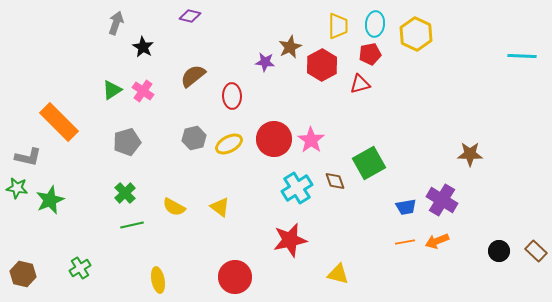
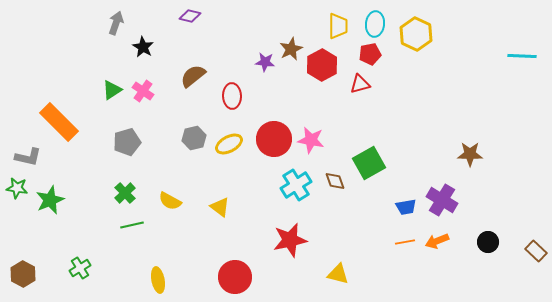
brown star at (290, 47): moved 1 px right, 2 px down
pink star at (311, 140): rotated 24 degrees counterclockwise
cyan cross at (297, 188): moved 1 px left, 3 px up
yellow semicircle at (174, 207): moved 4 px left, 6 px up
black circle at (499, 251): moved 11 px left, 9 px up
brown hexagon at (23, 274): rotated 15 degrees clockwise
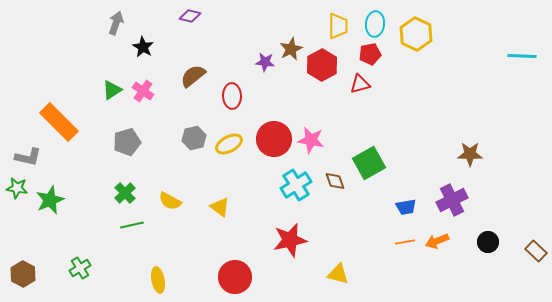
purple cross at (442, 200): moved 10 px right; rotated 32 degrees clockwise
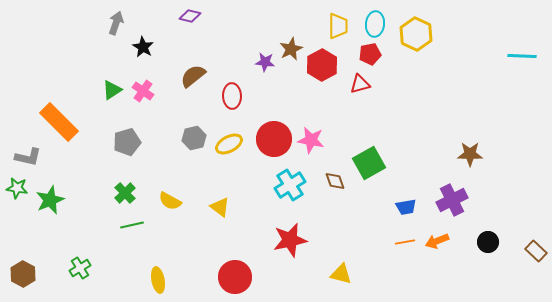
cyan cross at (296, 185): moved 6 px left
yellow triangle at (338, 274): moved 3 px right
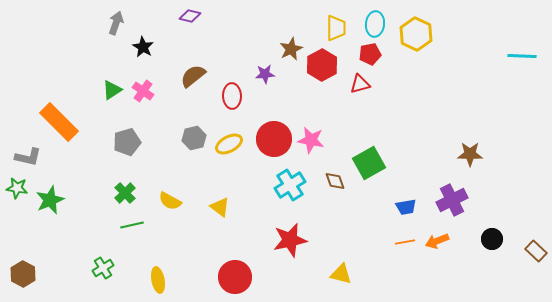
yellow trapezoid at (338, 26): moved 2 px left, 2 px down
purple star at (265, 62): moved 12 px down; rotated 12 degrees counterclockwise
black circle at (488, 242): moved 4 px right, 3 px up
green cross at (80, 268): moved 23 px right
